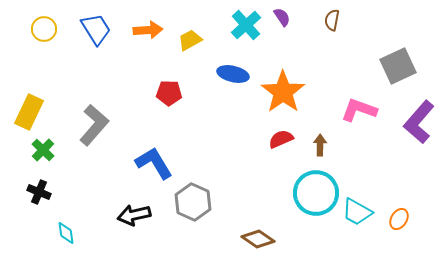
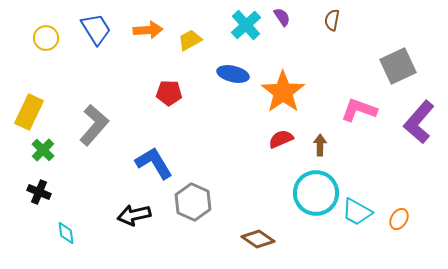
yellow circle: moved 2 px right, 9 px down
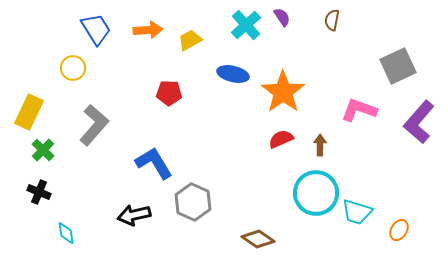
yellow circle: moved 27 px right, 30 px down
cyan trapezoid: rotated 12 degrees counterclockwise
orange ellipse: moved 11 px down
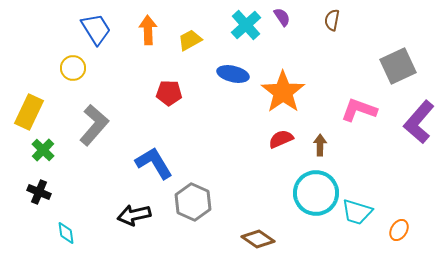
orange arrow: rotated 88 degrees counterclockwise
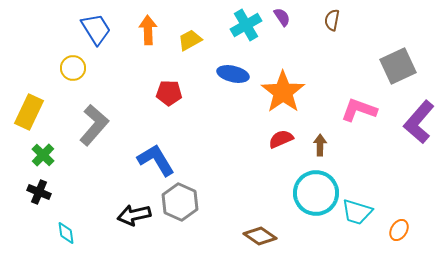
cyan cross: rotated 12 degrees clockwise
green cross: moved 5 px down
blue L-shape: moved 2 px right, 3 px up
gray hexagon: moved 13 px left
brown diamond: moved 2 px right, 3 px up
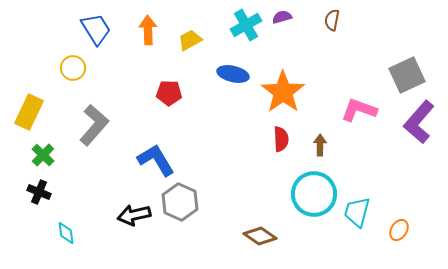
purple semicircle: rotated 72 degrees counterclockwise
gray square: moved 9 px right, 9 px down
red semicircle: rotated 110 degrees clockwise
cyan circle: moved 2 px left, 1 px down
cyan trapezoid: rotated 88 degrees clockwise
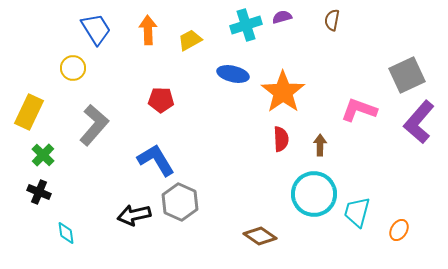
cyan cross: rotated 12 degrees clockwise
red pentagon: moved 8 px left, 7 px down
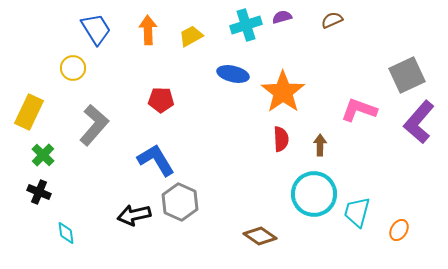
brown semicircle: rotated 55 degrees clockwise
yellow trapezoid: moved 1 px right, 4 px up
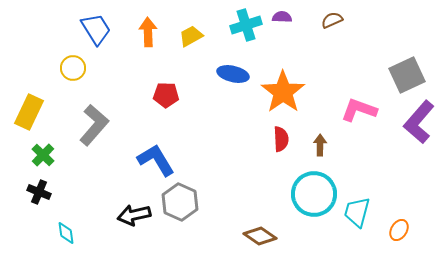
purple semicircle: rotated 18 degrees clockwise
orange arrow: moved 2 px down
red pentagon: moved 5 px right, 5 px up
